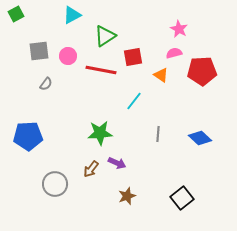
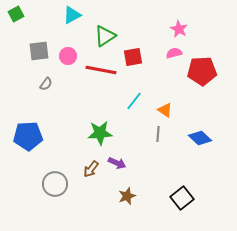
orange triangle: moved 4 px right, 35 px down
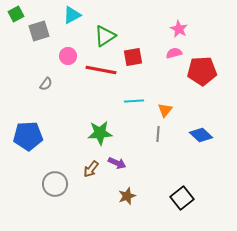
gray square: moved 20 px up; rotated 10 degrees counterclockwise
cyan line: rotated 48 degrees clockwise
orange triangle: rotated 35 degrees clockwise
blue diamond: moved 1 px right, 3 px up
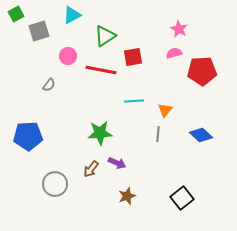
gray semicircle: moved 3 px right, 1 px down
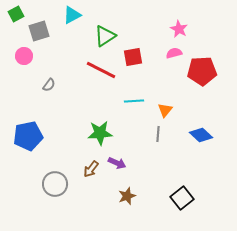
pink circle: moved 44 px left
red line: rotated 16 degrees clockwise
blue pentagon: rotated 8 degrees counterclockwise
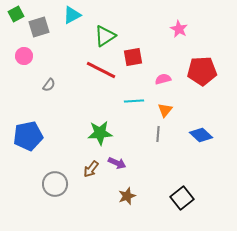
gray square: moved 4 px up
pink semicircle: moved 11 px left, 26 px down
